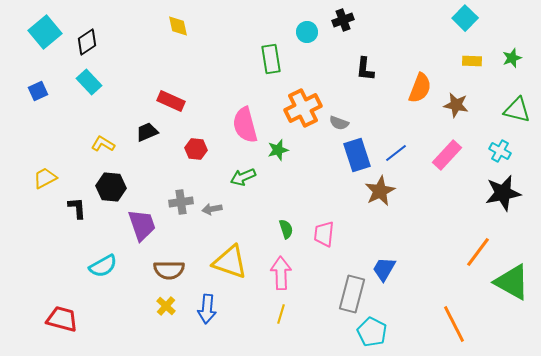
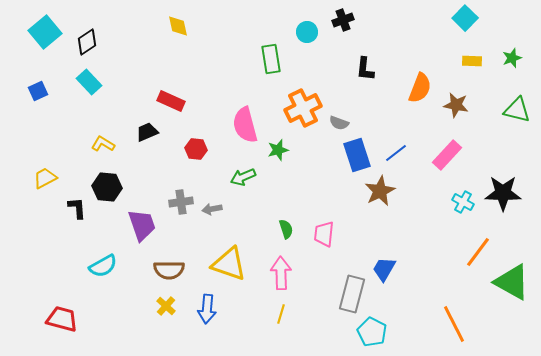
cyan cross at (500, 151): moved 37 px left, 51 px down
black hexagon at (111, 187): moved 4 px left
black star at (503, 193): rotated 12 degrees clockwise
yellow triangle at (230, 262): moved 1 px left, 2 px down
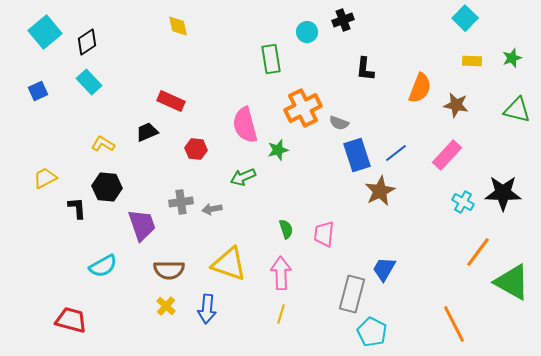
red trapezoid at (62, 319): moved 9 px right, 1 px down
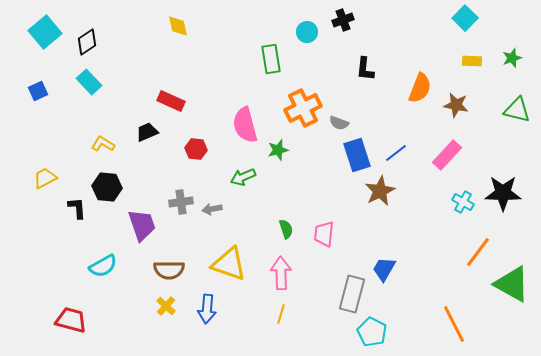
green triangle at (512, 282): moved 2 px down
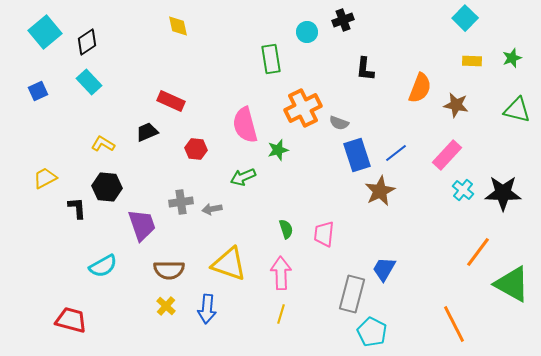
cyan cross at (463, 202): moved 12 px up; rotated 10 degrees clockwise
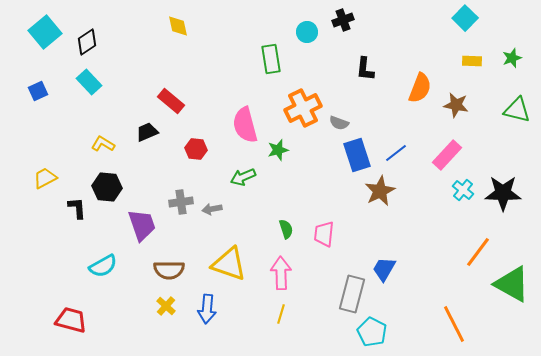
red rectangle at (171, 101): rotated 16 degrees clockwise
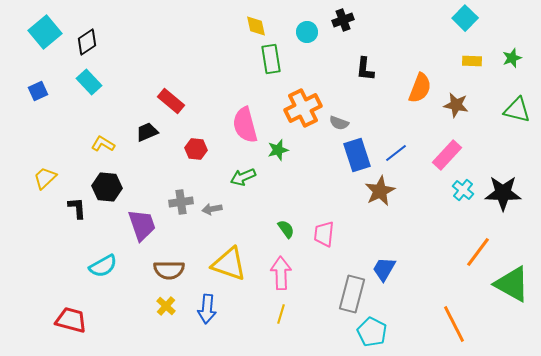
yellow diamond at (178, 26): moved 78 px right
yellow trapezoid at (45, 178): rotated 15 degrees counterclockwise
green semicircle at (286, 229): rotated 18 degrees counterclockwise
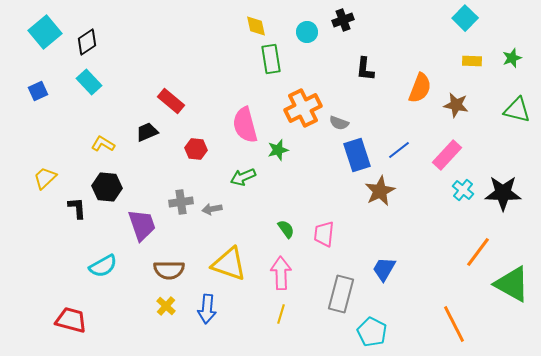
blue line at (396, 153): moved 3 px right, 3 px up
gray rectangle at (352, 294): moved 11 px left
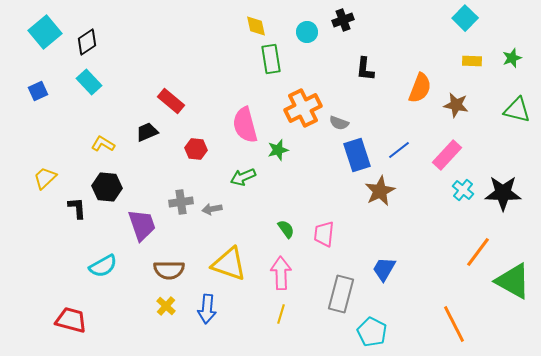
green triangle at (512, 284): moved 1 px right, 3 px up
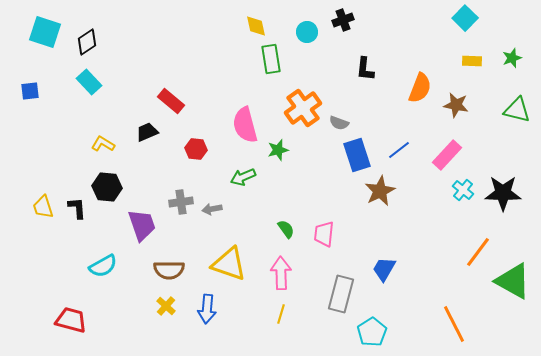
cyan square at (45, 32): rotated 32 degrees counterclockwise
blue square at (38, 91): moved 8 px left; rotated 18 degrees clockwise
orange cross at (303, 108): rotated 9 degrees counterclockwise
yellow trapezoid at (45, 178): moved 2 px left, 29 px down; rotated 65 degrees counterclockwise
cyan pentagon at (372, 332): rotated 12 degrees clockwise
